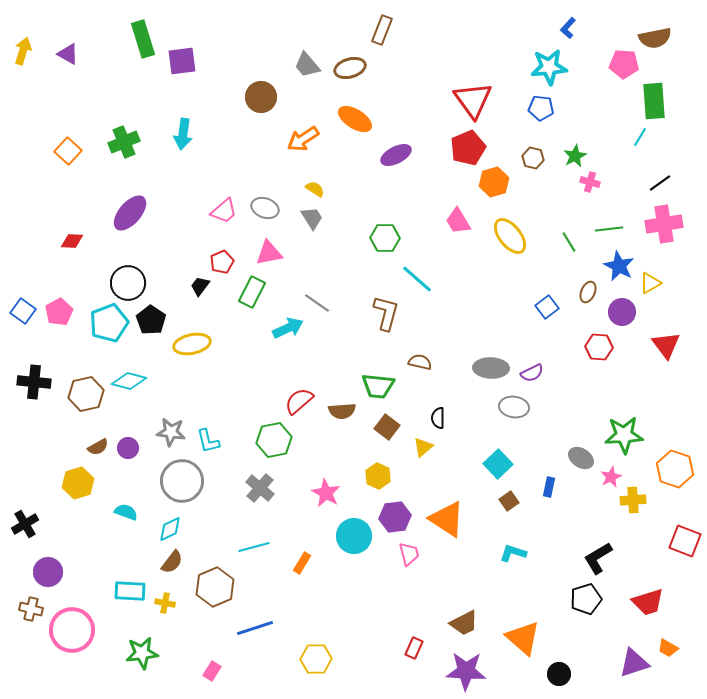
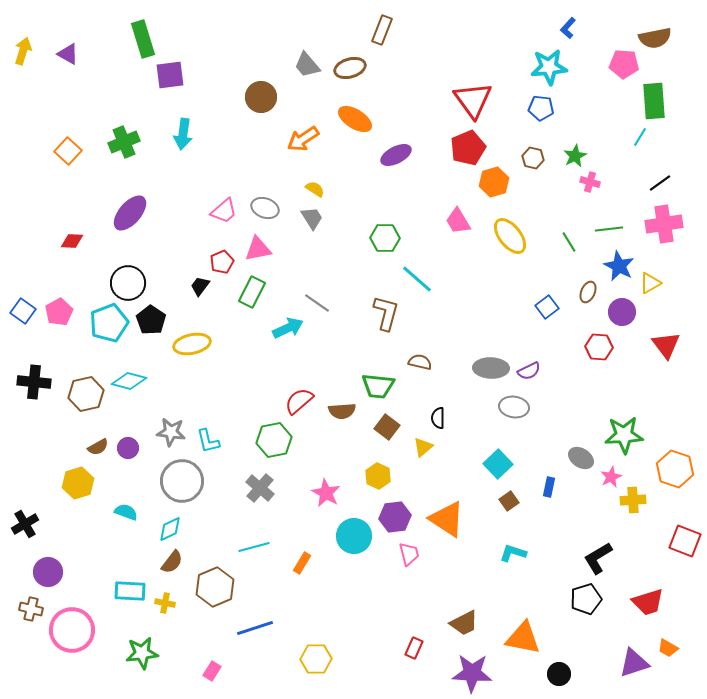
purple square at (182, 61): moved 12 px left, 14 px down
pink triangle at (269, 253): moved 11 px left, 4 px up
purple semicircle at (532, 373): moved 3 px left, 2 px up
orange triangle at (523, 638): rotated 30 degrees counterclockwise
purple star at (466, 671): moved 6 px right, 2 px down
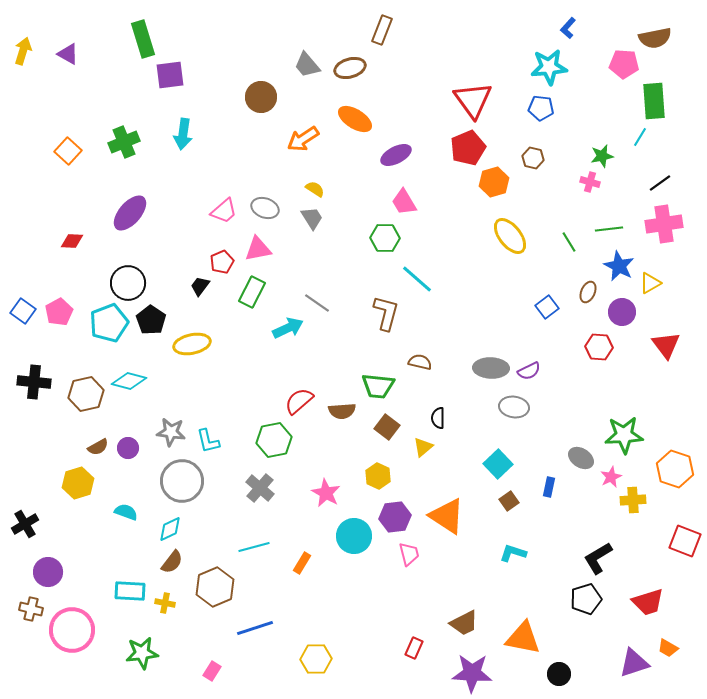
green star at (575, 156): moved 27 px right; rotated 15 degrees clockwise
pink trapezoid at (458, 221): moved 54 px left, 19 px up
orange triangle at (447, 519): moved 3 px up
